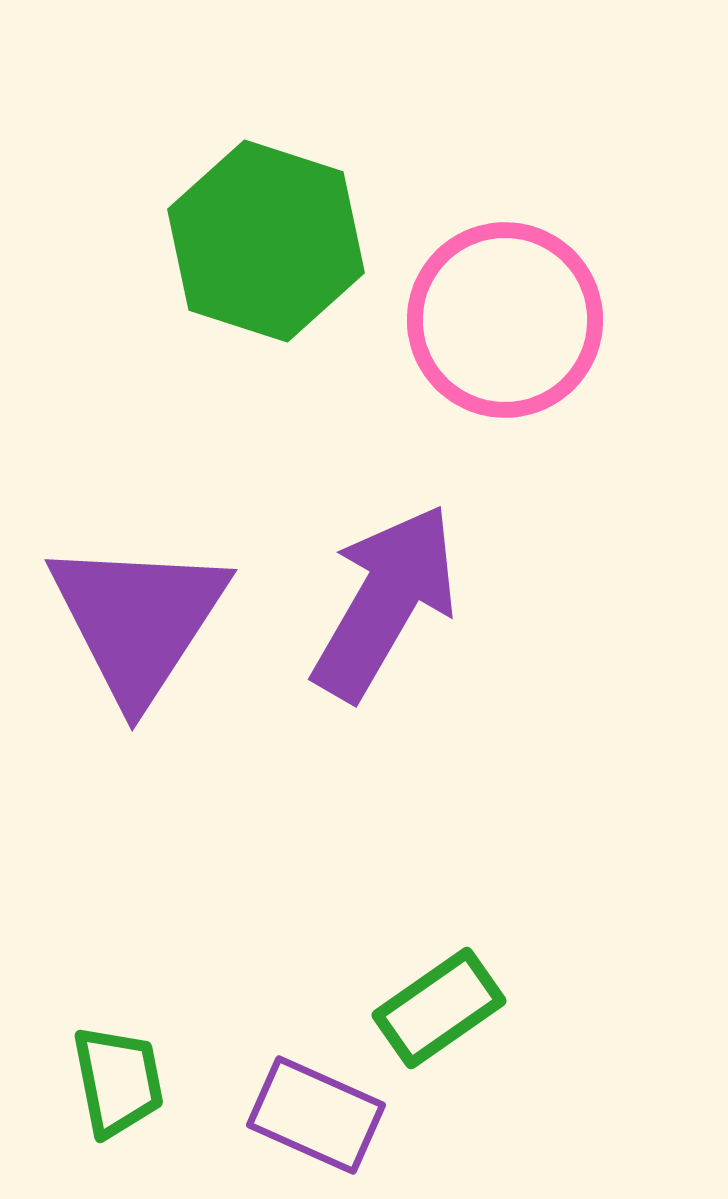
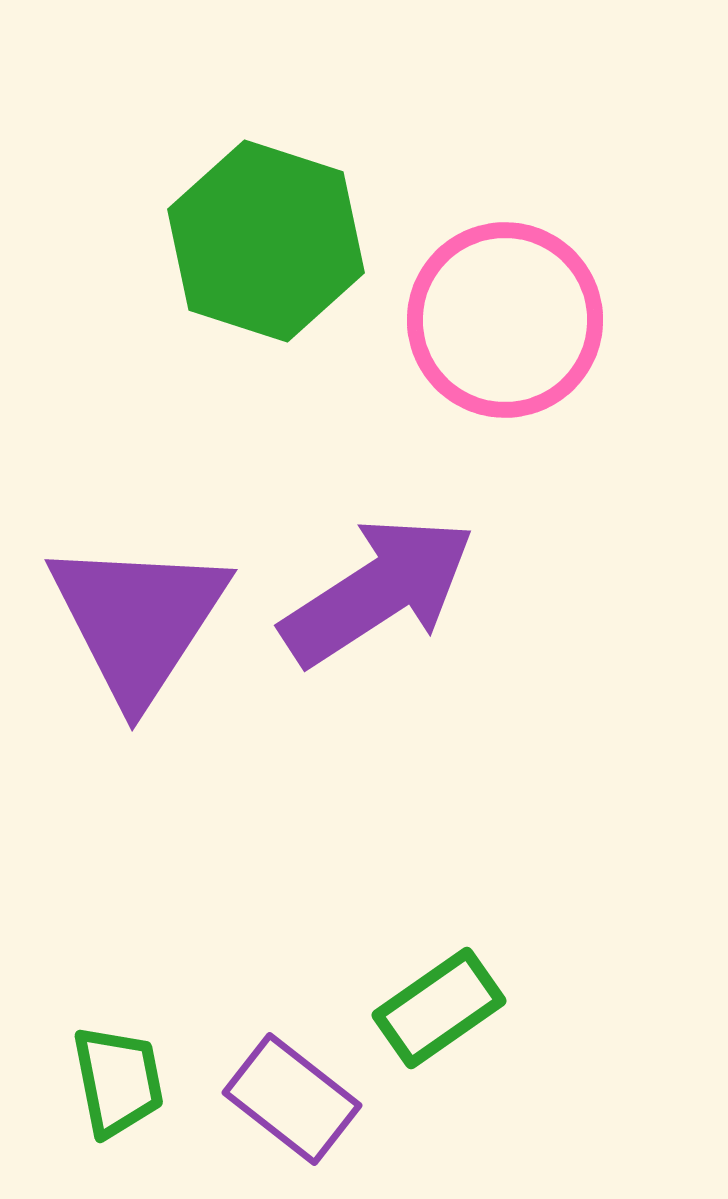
purple arrow: moved 7 px left, 11 px up; rotated 27 degrees clockwise
purple rectangle: moved 24 px left, 16 px up; rotated 14 degrees clockwise
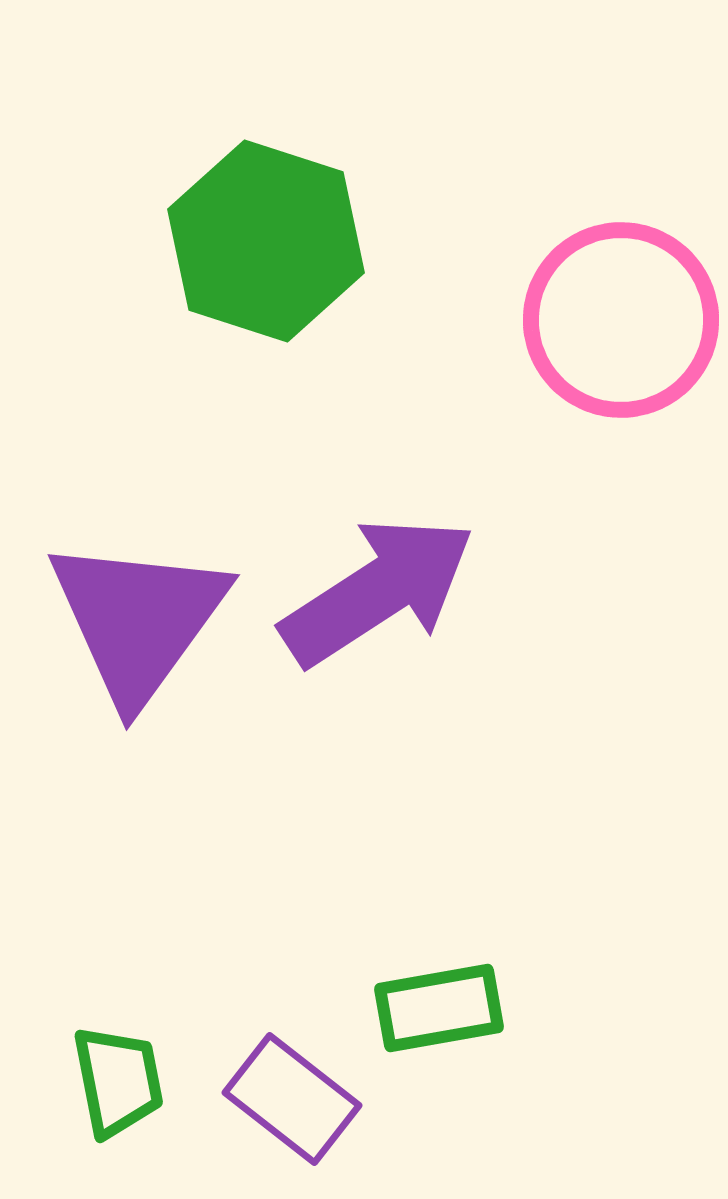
pink circle: moved 116 px right
purple triangle: rotated 3 degrees clockwise
green rectangle: rotated 25 degrees clockwise
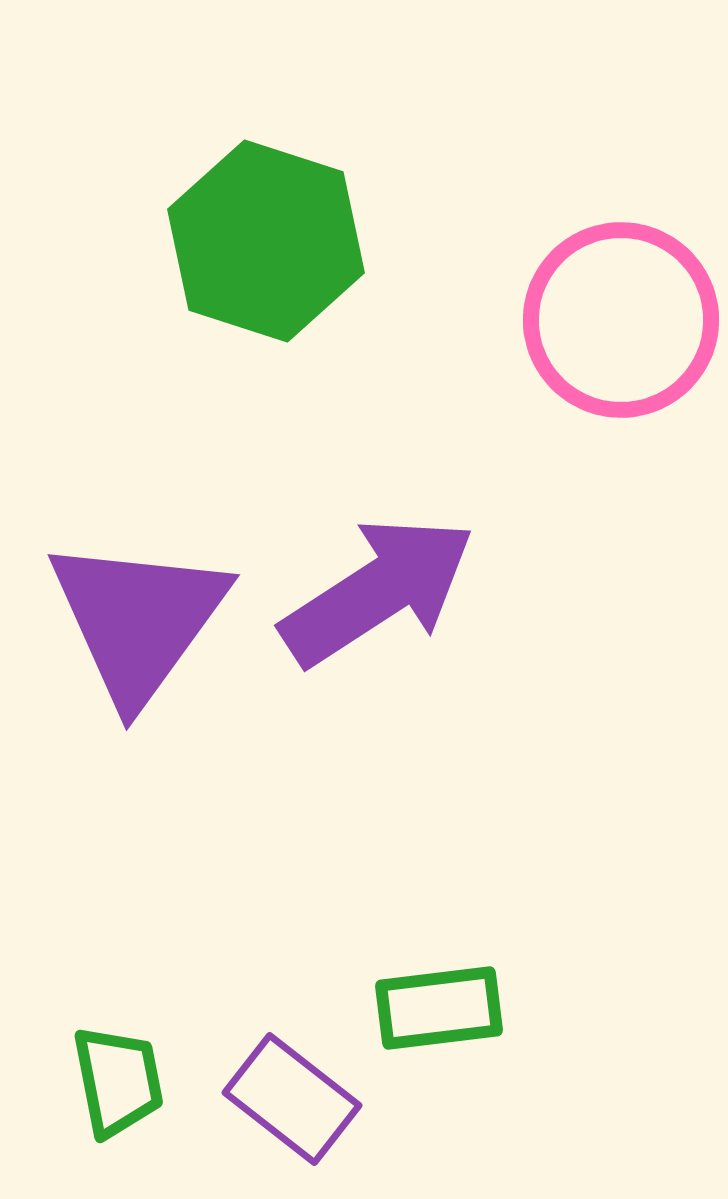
green rectangle: rotated 3 degrees clockwise
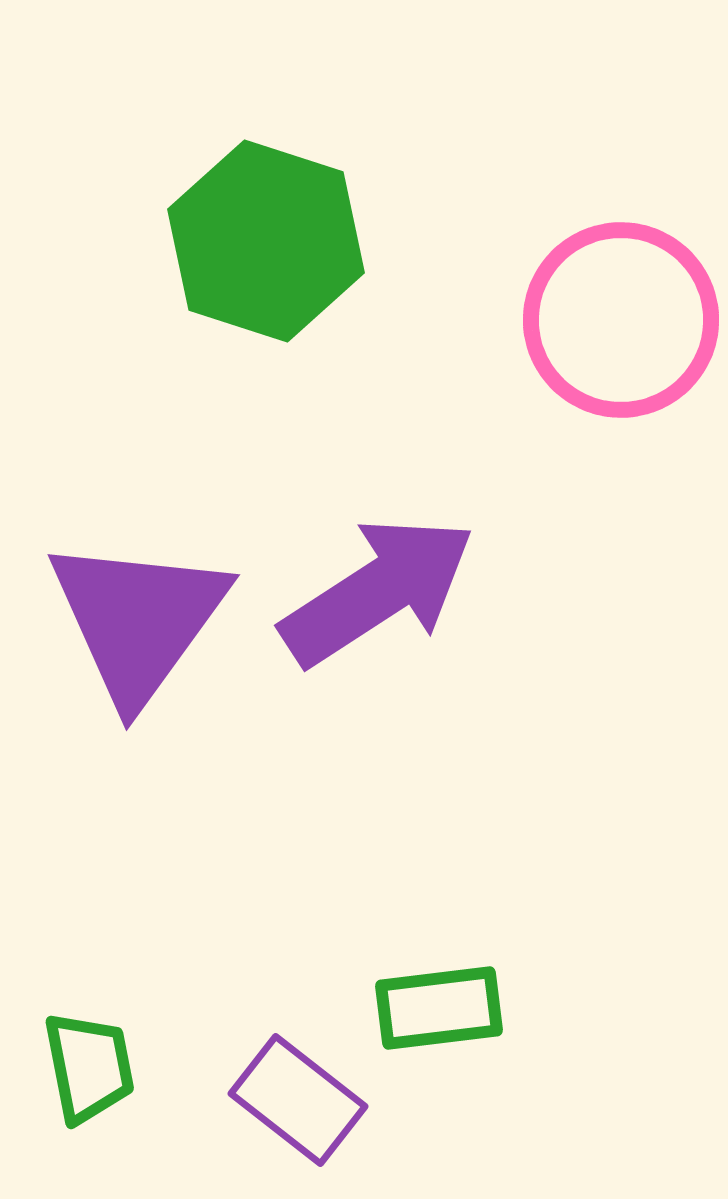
green trapezoid: moved 29 px left, 14 px up
purple rectangle: moved 6 px right, 1 px down
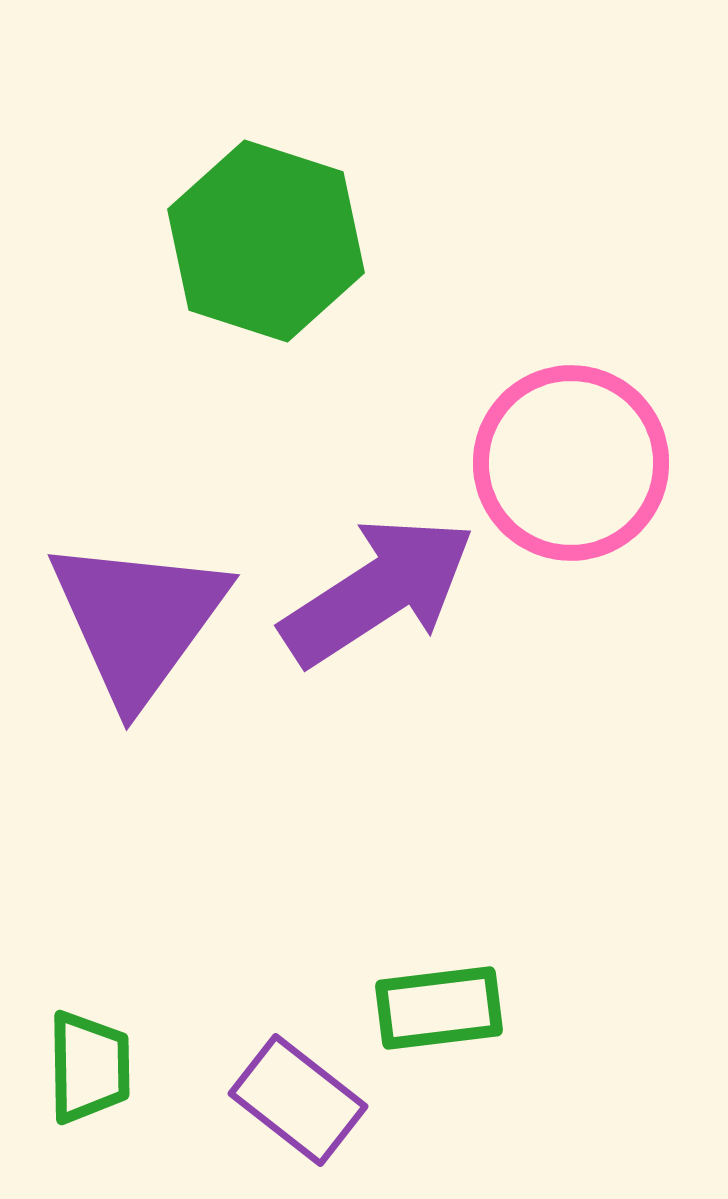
pink circle: moved 50 px left, 143 px down
green trapezoid: rotated 10 degrees clockwise
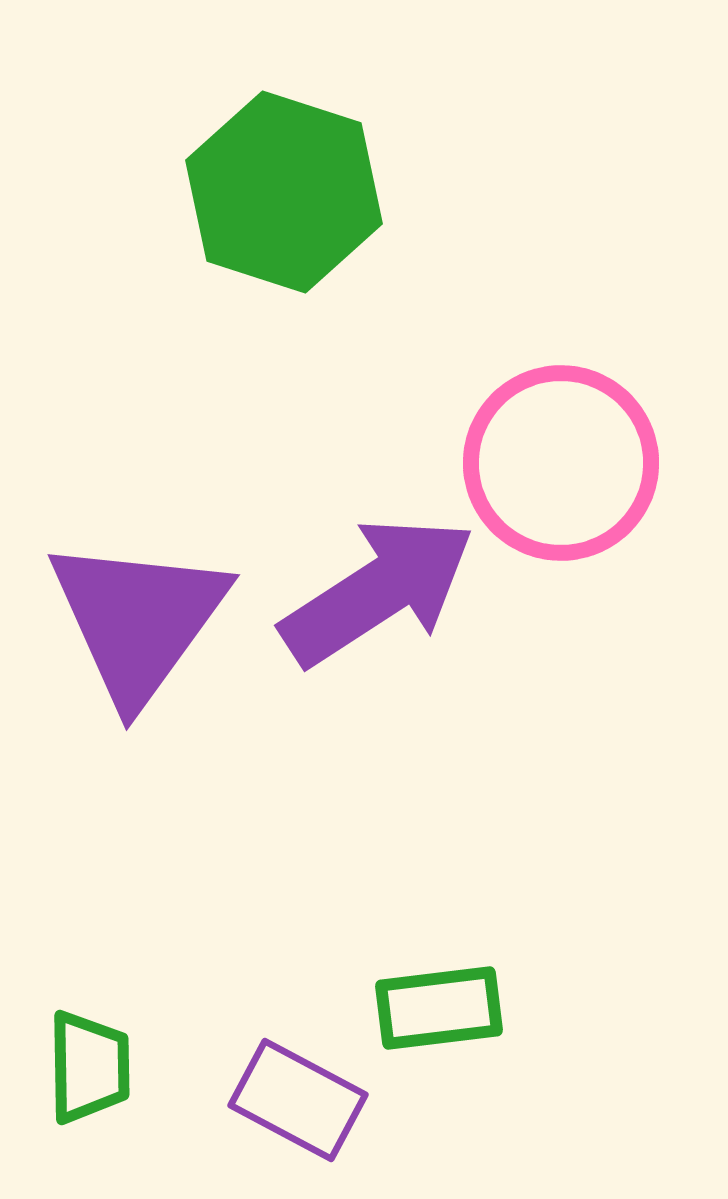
green hexagon: moved 18 px right, 49 px up
pink circle: moved 10 px left
purple rectangle: rotated 10 degrees counterclockwise
